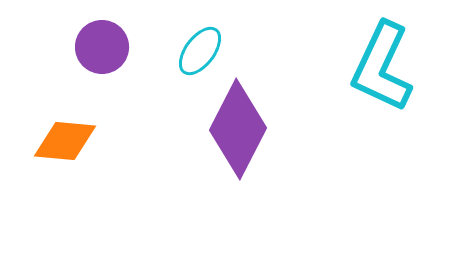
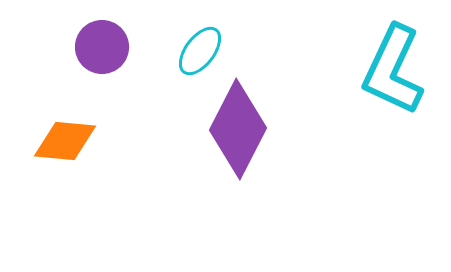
cyan L-shape: moved 11 px right, 3 px down
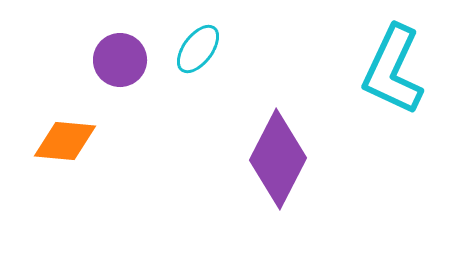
purple circle: moved 18 px right, 13 px down
cyan ellipse: moved 2 px left, 2 px up
purple diamond: moved 40 px right, 30 px down
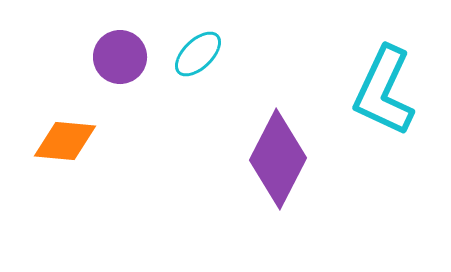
cyan ellipse: moved 5 px down; rotated 9 degrees clockwise
purple circle: moved 3 px up
cyan L-shape: moved 9 px left, 21 px down
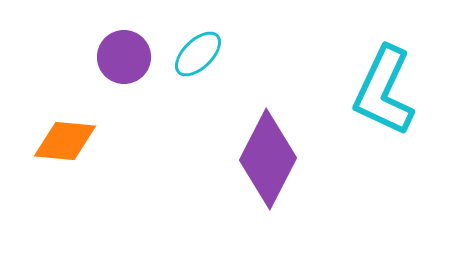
purple circle: moved 4 px right
purple diamond: moved 10 px left
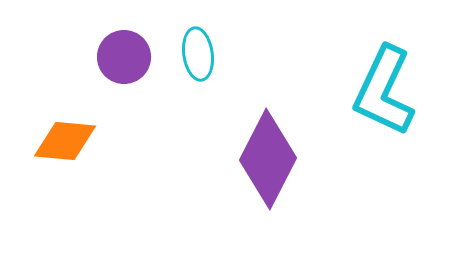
cyan ellipse: rotated 54 degrees counterclockwise
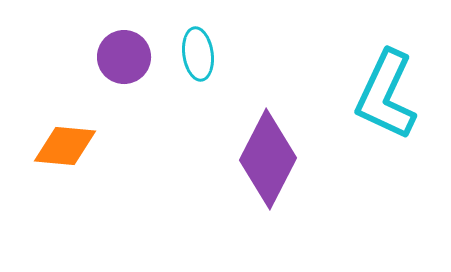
cyan L-shape: moved 2 px right, 4 px down
orange diamond: moved 5 px down
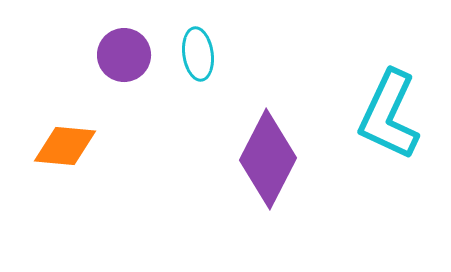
purple circle: moved 2 px up
cyan L-shape: moved 3 px right, 20 px down
